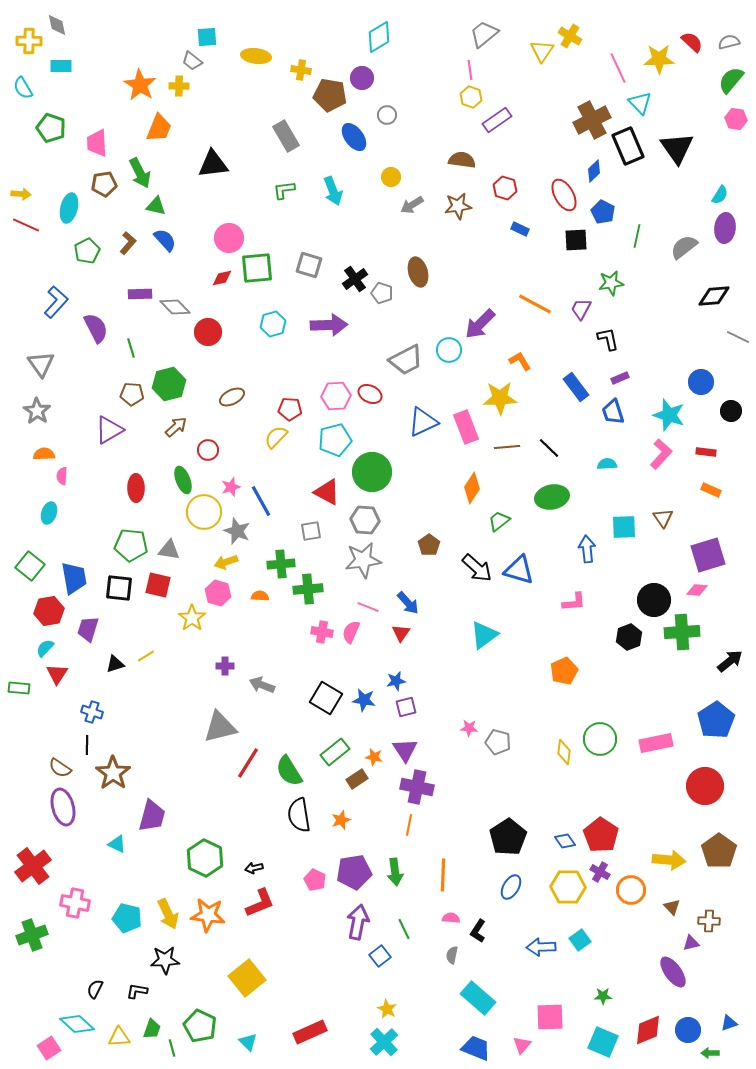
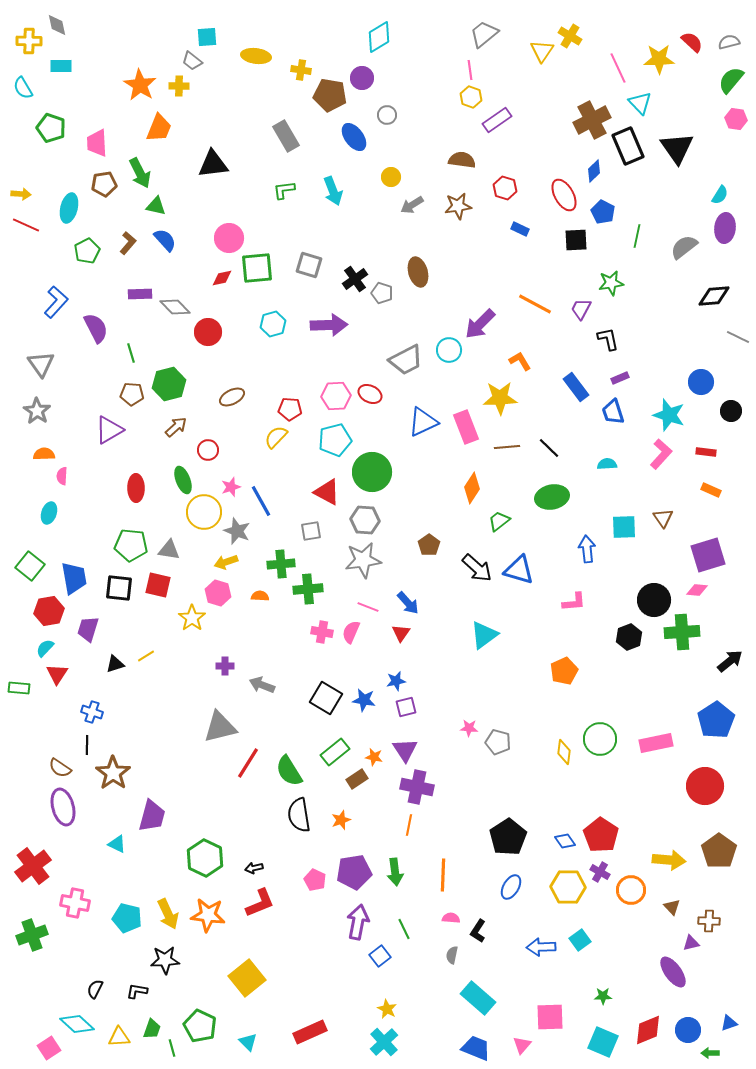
green line at (131, 348): moved 5 px down
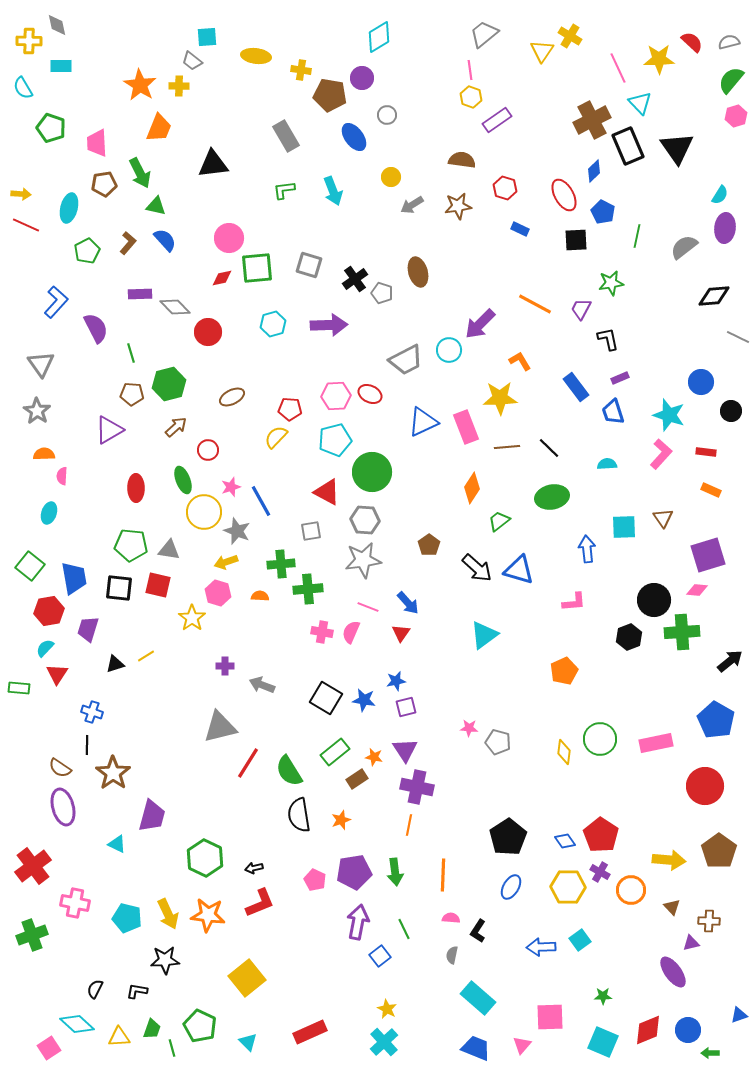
pink hexagon at (736, 119): moved 3 px up; rotated 25 degrees counterclockwise
blue pentagon at (716, 720): rotated 9 degrees counterclockwise
blue triangle at (729, 1023): moved 10 px right, 8 px up
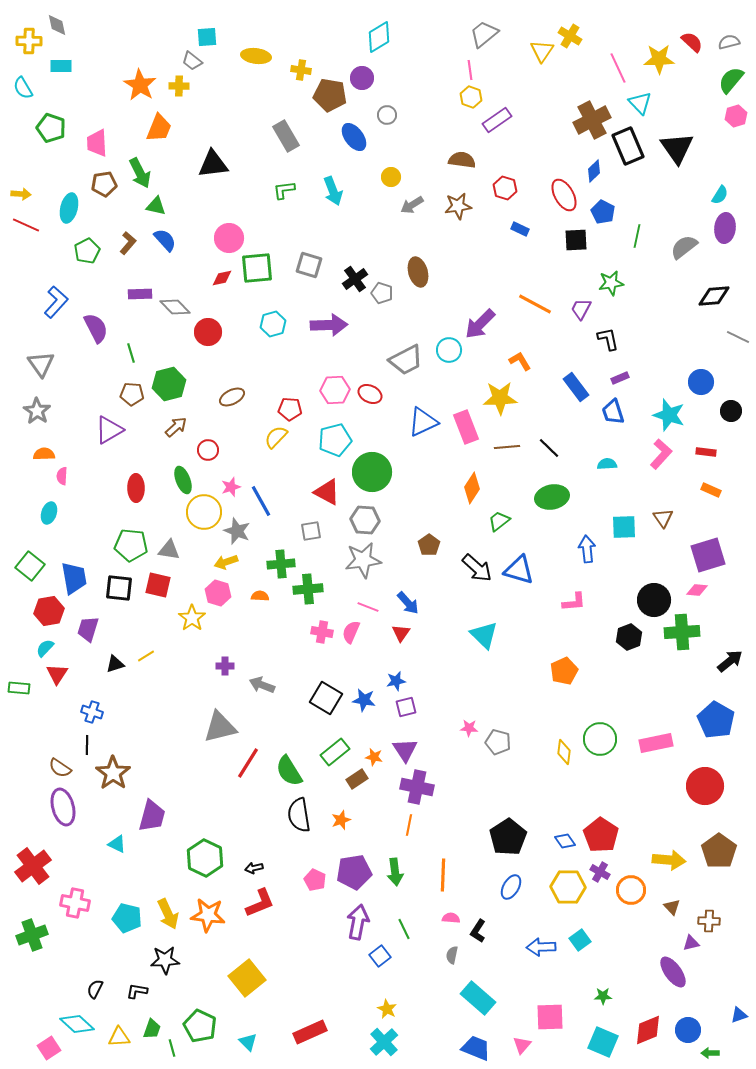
pink hexagon at (336, 396): moved 1 px left, 6 px up
cyan triangle at (484, 635): rotated 40 degrees counterclockwise
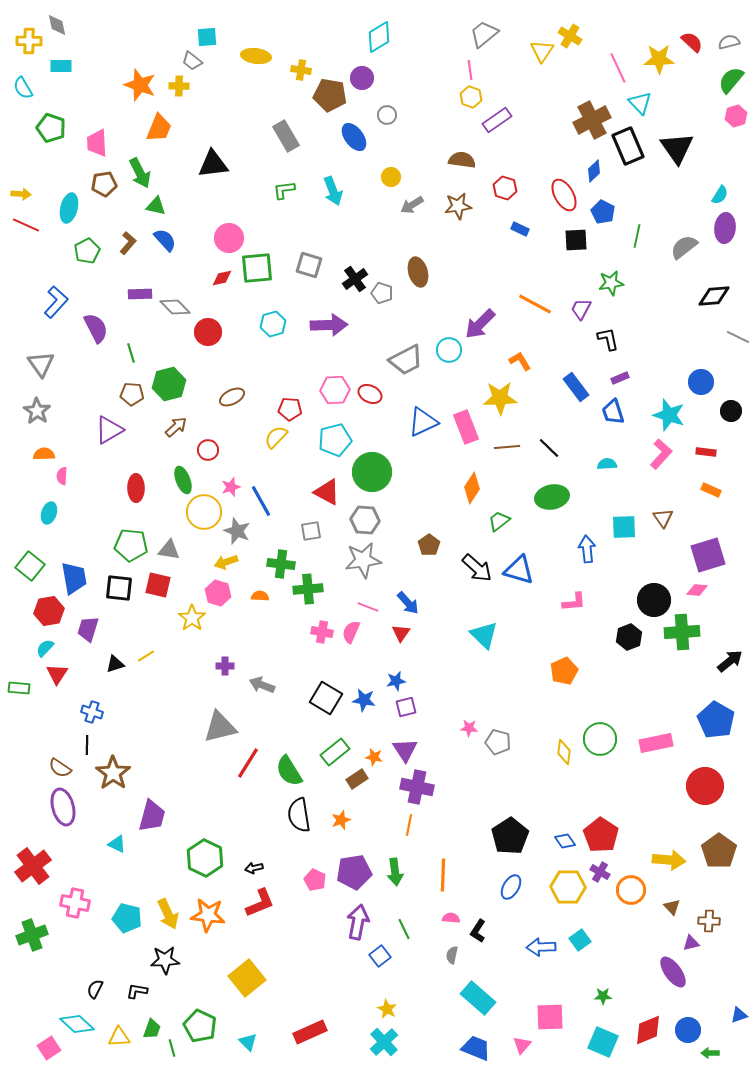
orange star at (140, 85): rotated 12 degrees counterclockwise
green cross at (281, 564): rotated 12 degrees clockwise
black pentagon at (508, 837): moved 2 px right, 1 px up
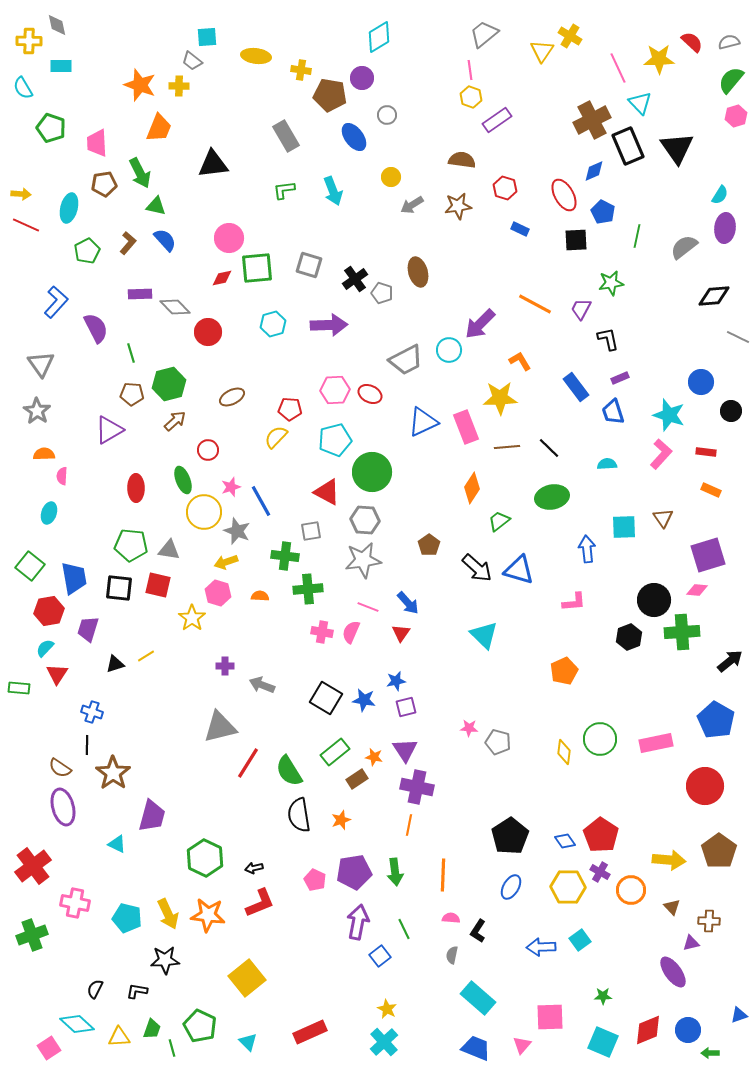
blue diamond at (594, 171): rotated 20 degrees clockwise
brown arrow at (176, 427): moved 1 px left, 6 px up
green cross at (281, 564): moved 4 px right, 8 px up
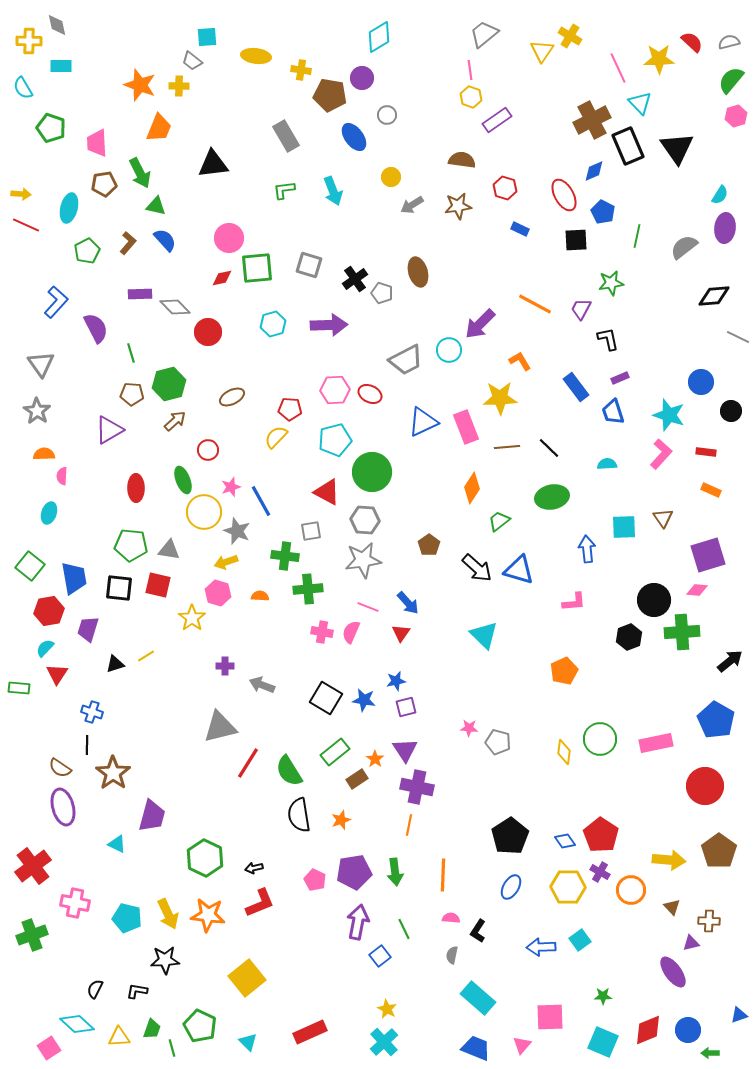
orange star at (374, 757): moved 1 px right, 2 px down; rotated 24 degrees clockwise
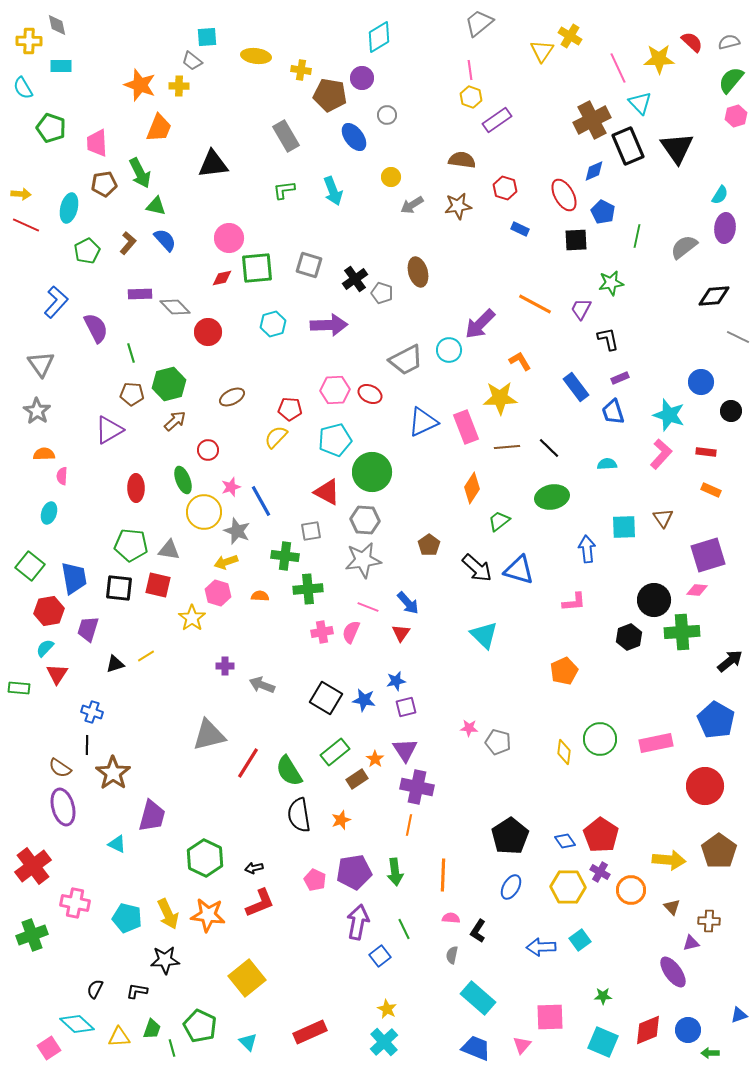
gray trapezoid at (484, 34): moved 5 px left, 11 px up
pink cross at (322, 632): rotated 20 degrees counterclockwise
gray triangle at (220, 727): moved 11 px left, 8 px down
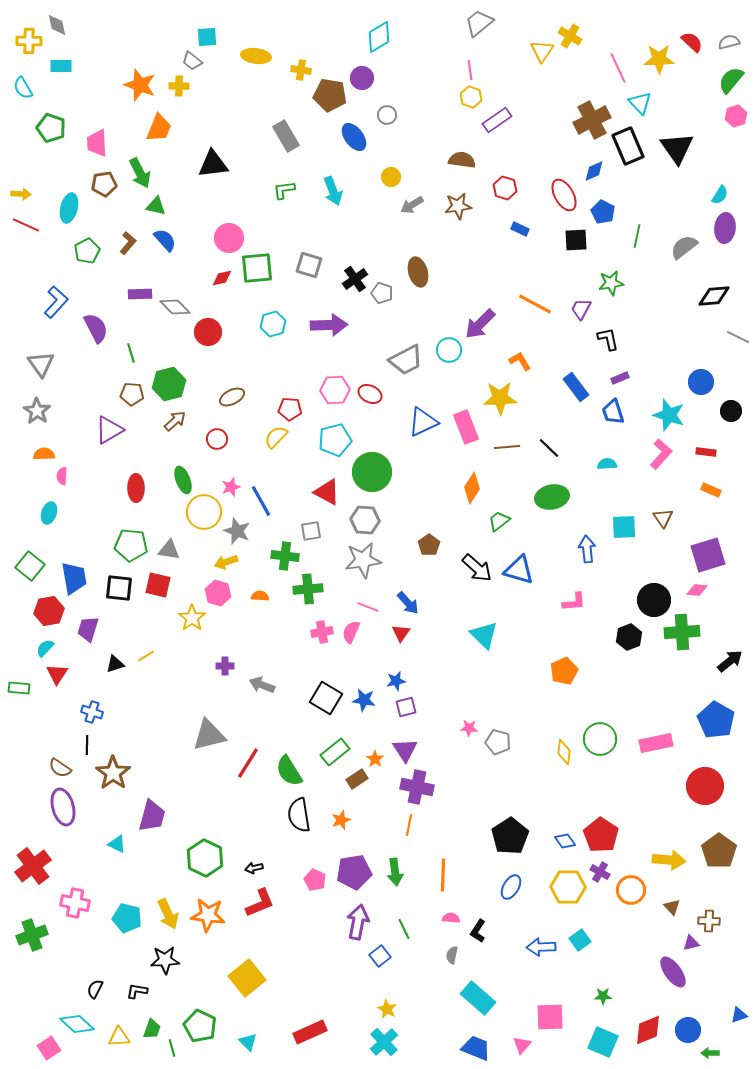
red circle at (208, 450): moved 9 px right, 11 px up
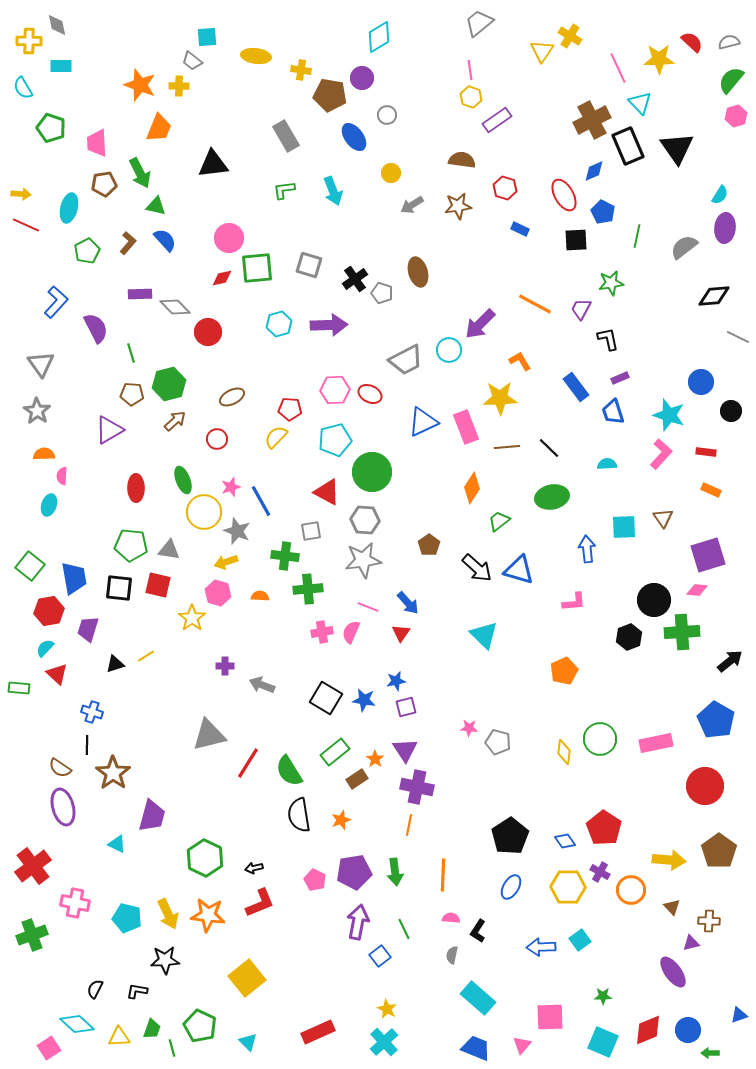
yellow circle at (391, 177): moved 4 px up
cyan hexagon at (273, 324): moved 6 px right
cyan ellipse at (49, 513): moved 8 px up
red triangle at (57, 674): rotated 20 degrees counterclockwise
red pentagon at (601, 835): moved 3 px right, 7 px up
red rectangle at (310, 1032): moved 8 px right
